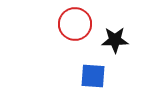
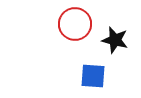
black star: rotated 16 degrees clockwise
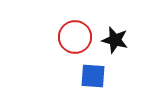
red circle: moved 13 px down
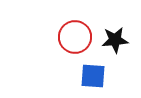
black star: rotated 20 degrees counterclockwise
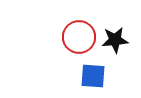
red circle: moved 4 px right
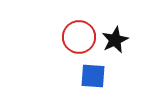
black star: rotated 20 degrees counterclockwise
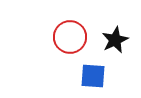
red circle: moved 9 px left
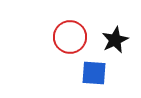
blue square: moved 1 px right, 3 px up
